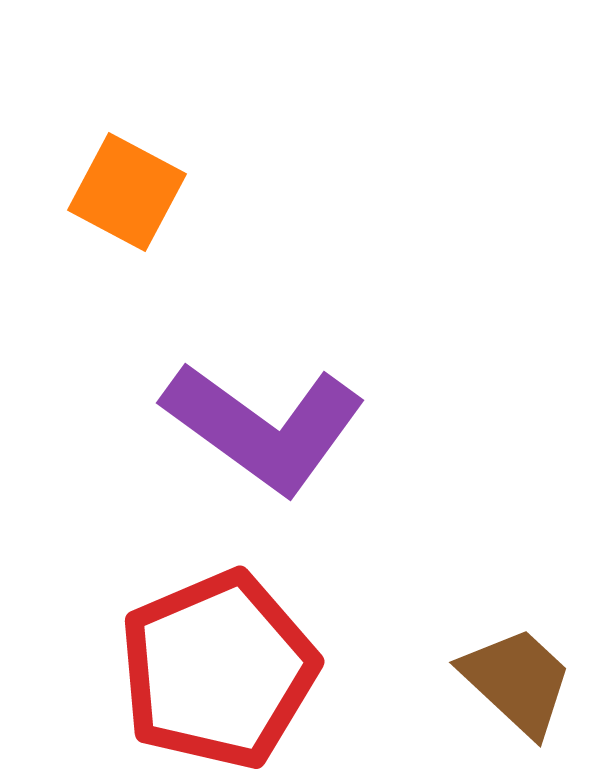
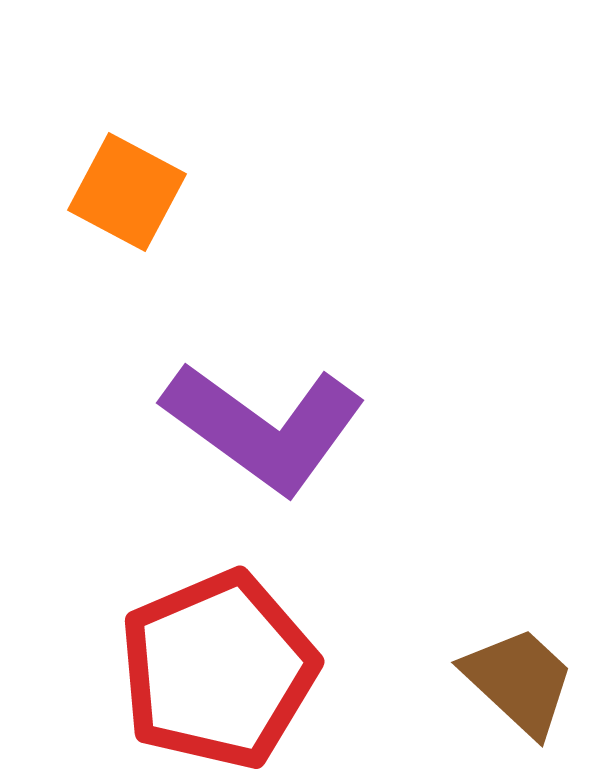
brown trapezoid: moved 2 px right
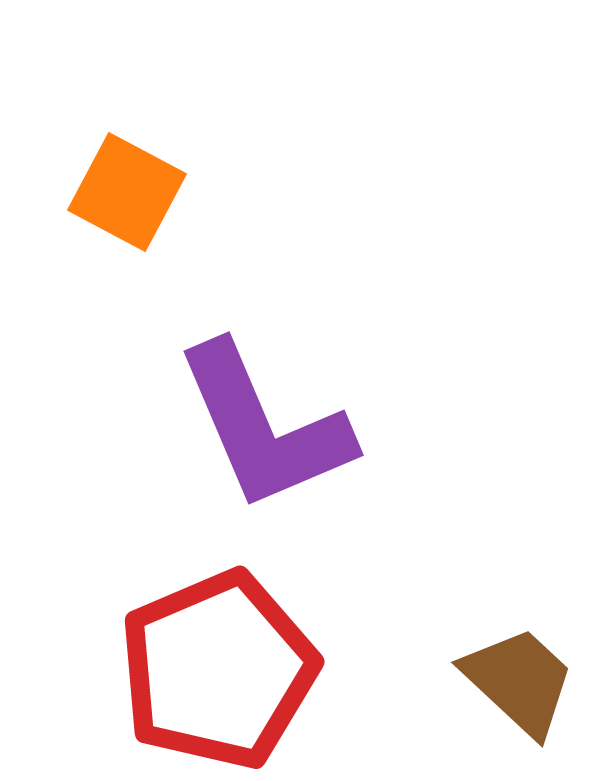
purple L-shape: rotated 31 degrees clockwise
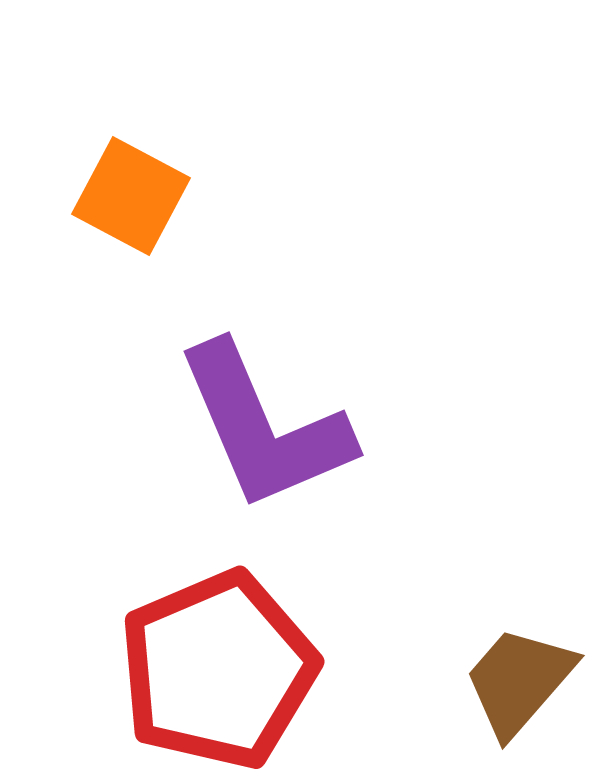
orange square: moved 4 px right, 4 px down
brown trapezoid: rotated 92 degrees counterclockwise
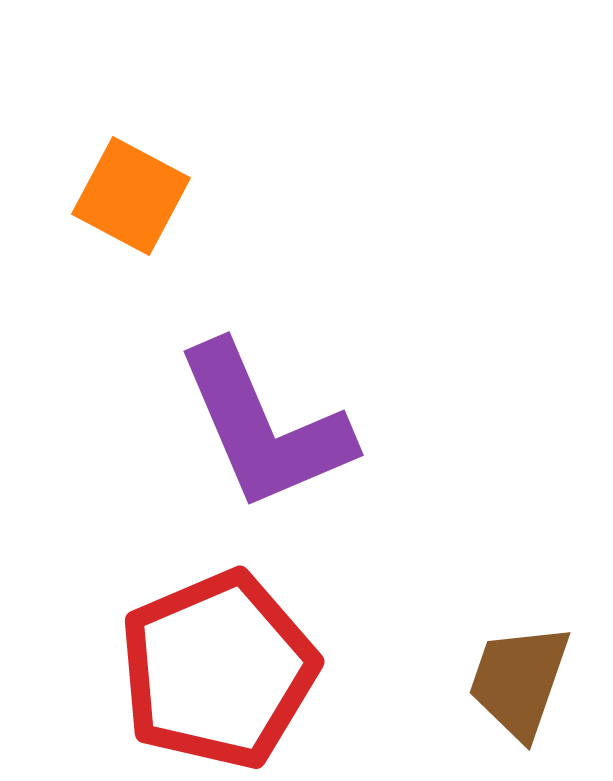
brown trapezoid: rotated 22 degrees counterclockwise
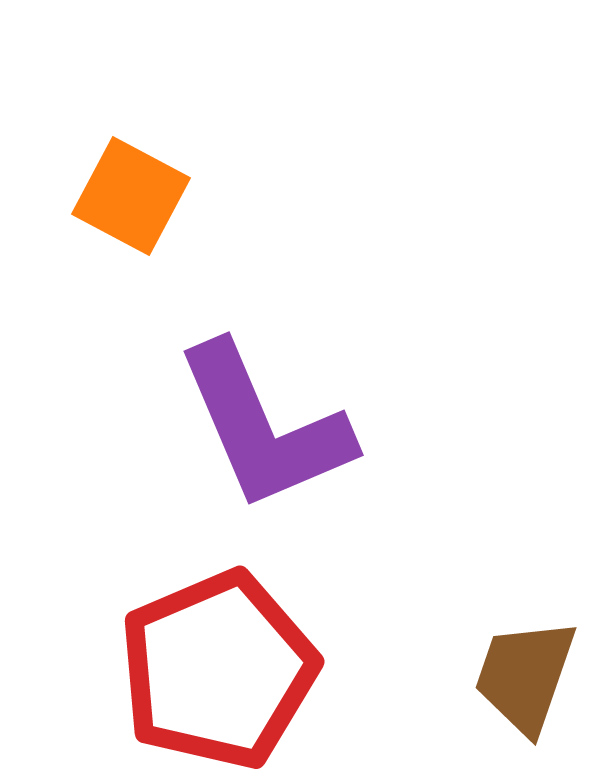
brown trapezoid: moved 6 px right, 5 px up
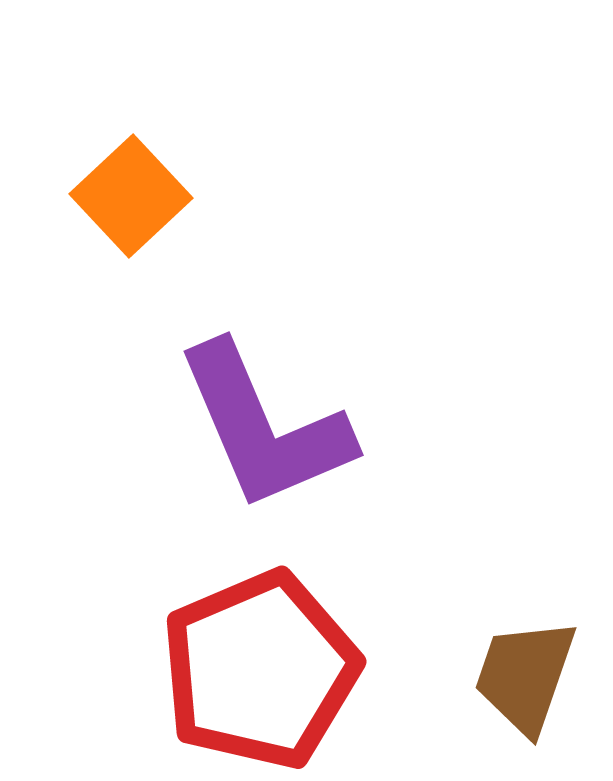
orange square: rotated 19 degrees clockwise
red pentagon: moved 42 px right
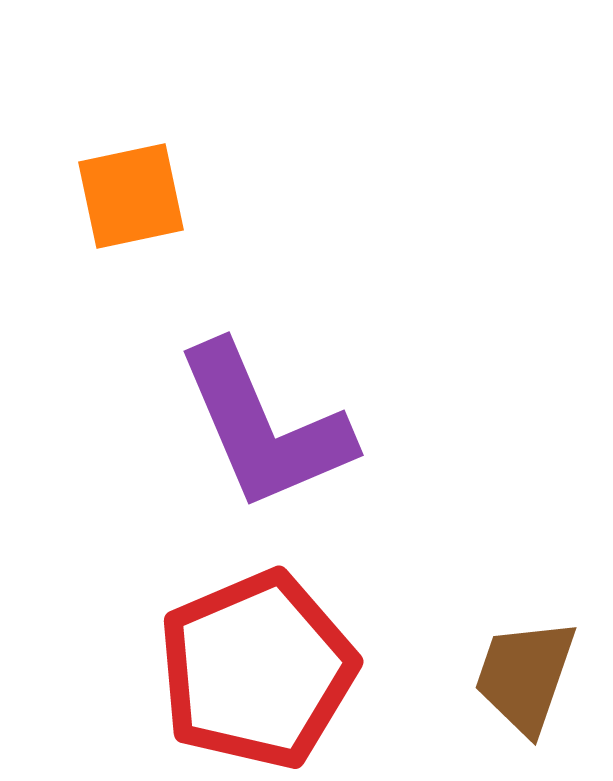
orange square: rotated 31 degrees clockwise
red pentagon: moved 3 px left
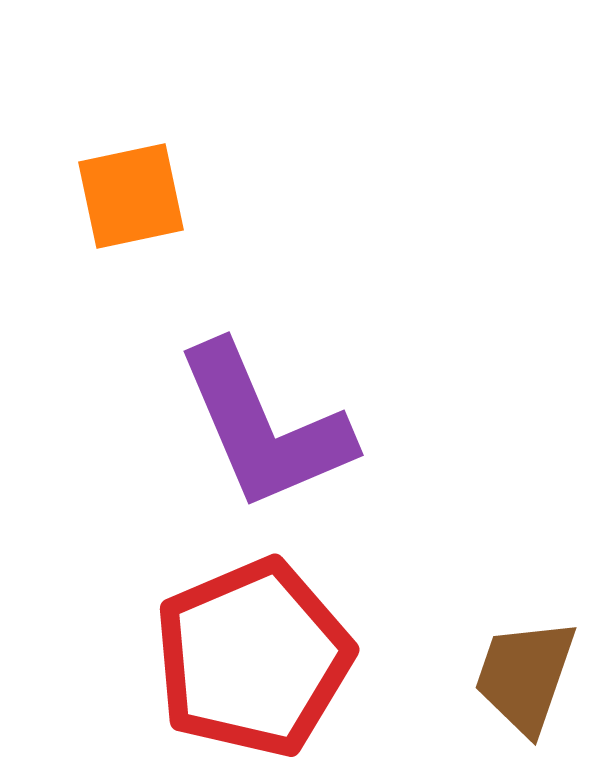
red pentagon: moved 4 px left, 12 px up
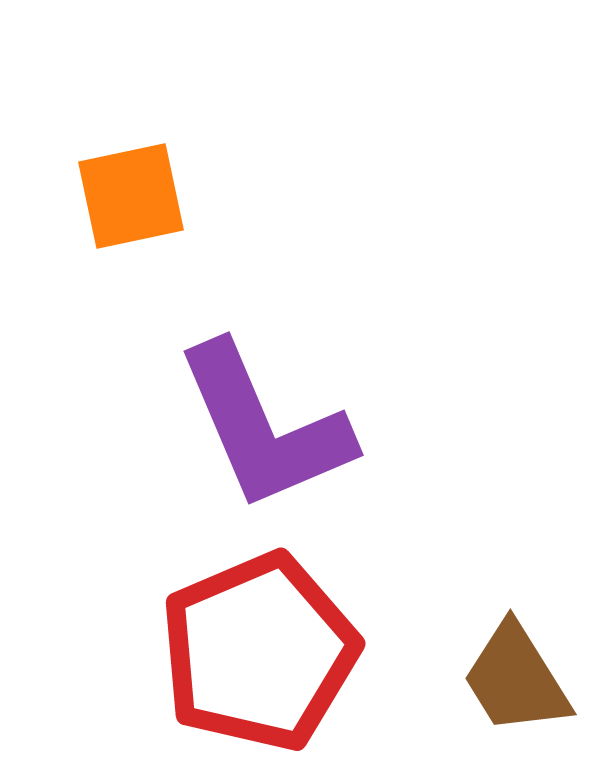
red pentagon: moved 6 px right, 6 px up
brown trapezoid: moved 9 px left, 3 px down; rotated 51 degrees counterclockwise
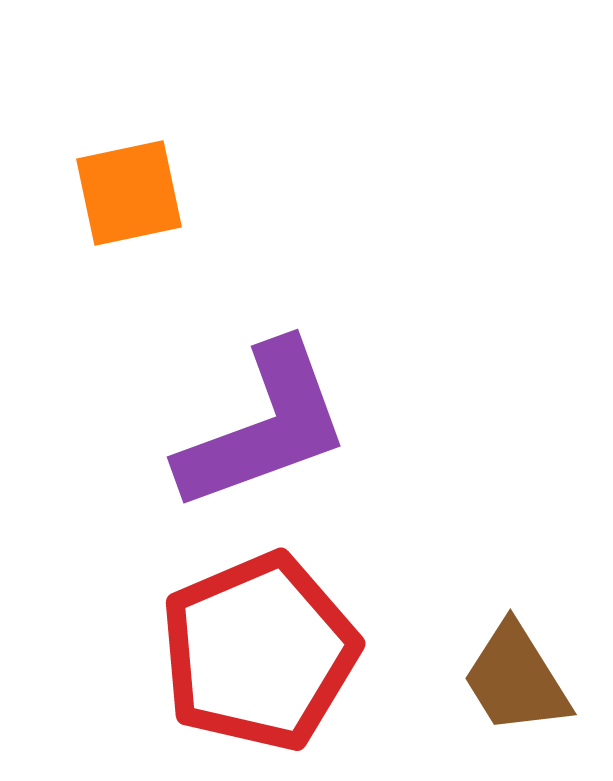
orange square: moved 2 px left, 3 px up
purple L-shape: rotated 87 degrees counterclockwise
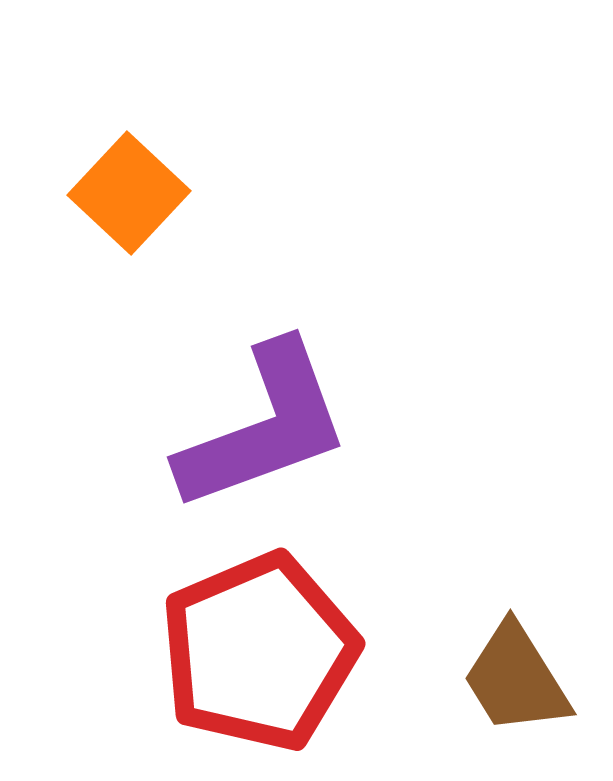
orange square: rotated 35 degrees counterclockwise
